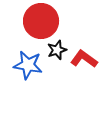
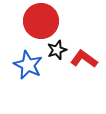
blue star: rotated 16 degrees clockwise
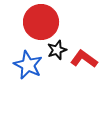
red circle: moved 1 px down
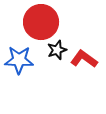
blue star: moved 9 px left, 5 px up; rotated 24 degrees counterclockwise
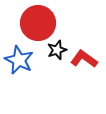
red circle: moved 3 px left, 1 px down
blue star: rotated 24 degrees clockwise
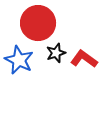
black star: moved 1 px left, 3 px down
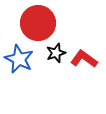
blue star: moved 1 px up
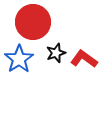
red circle: moved 5 px left, 1 px up
blue star: rotated 12 degrees clockwise
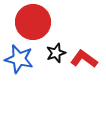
blue star: rotated 24 degrees counterclockwise
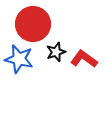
red circle: moved 2 px down
black star: moved 1 px up
